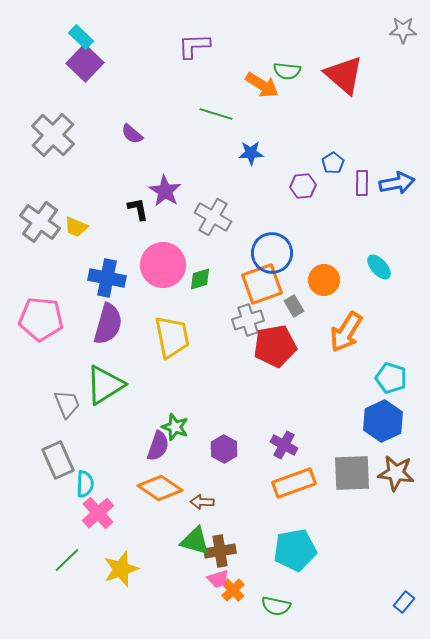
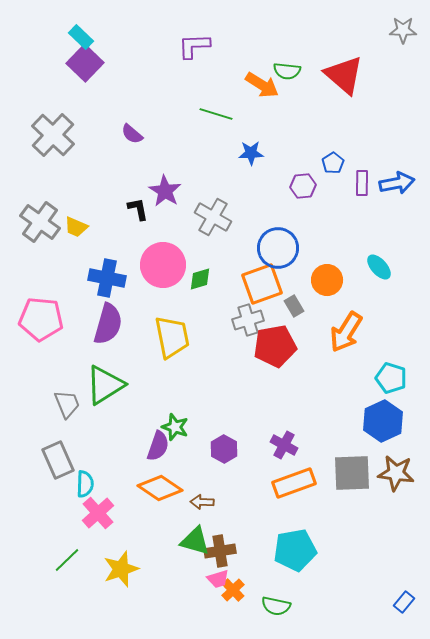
blue circle at (272, 253): moved 6 px right, 5 px up
orange circle at (324, 280): moved 3 px right
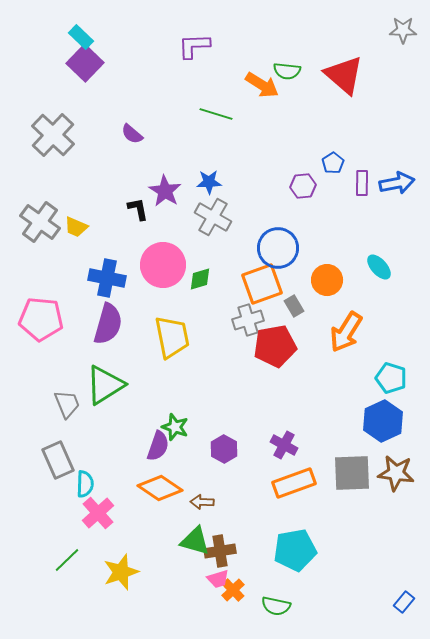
blue star at (251, 153): moved 42 px left, 29 px down
yellow star at (121, 569): moved 3 px down
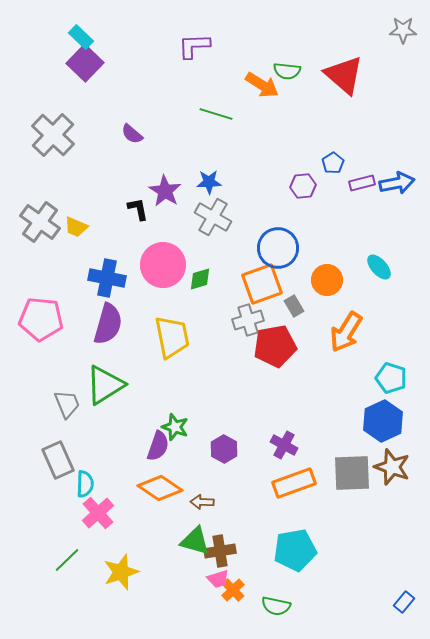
purple rectangle at (362, 183): rotated 75 degrees clockwise
brown star at (396, 473): moved 4 px left, 6 px up; rotated 12 degrees clockwise
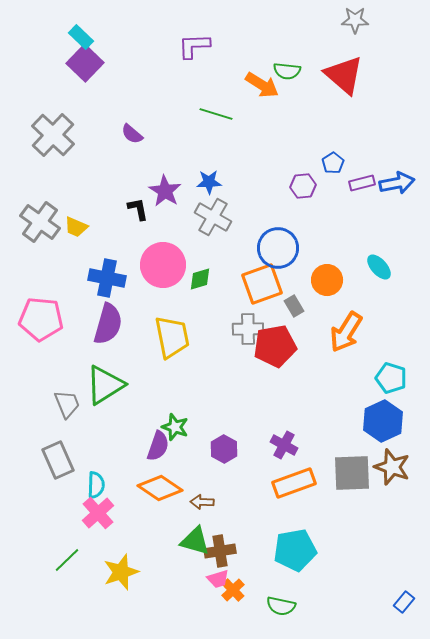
gray star at (403, 30): moved 48 px left, 10 px up
gray cross at (248, 320): moved 9 px down; rotated 16 degrees clockwise
cyan semicircle at (85, 484): moved 11 px right, 1 px down
green semicircle at (276, 606): moved 5 px right
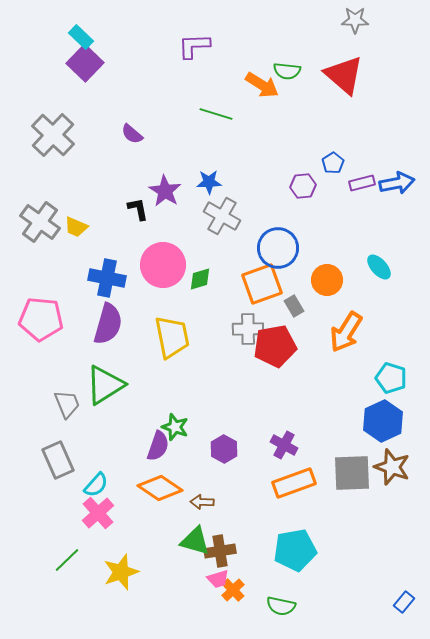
gray cross at (213, 217): moved 9 px right, 1 px up
cyan semicircle at (96, 485): rotated 40 degrees clockwise
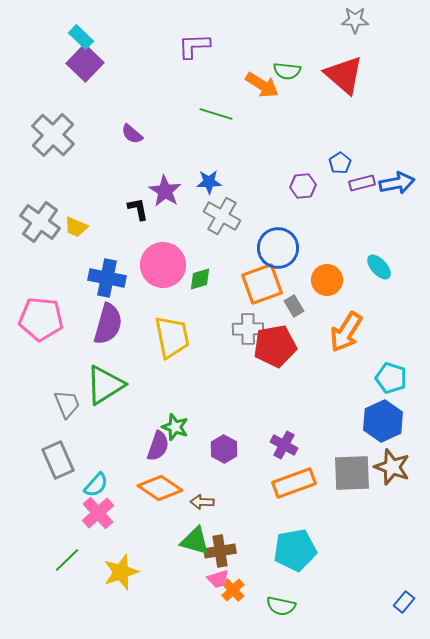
blue pentagon at (333, 163): moved 7 px right
